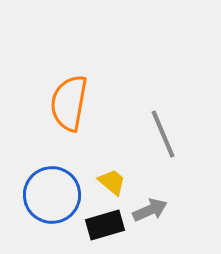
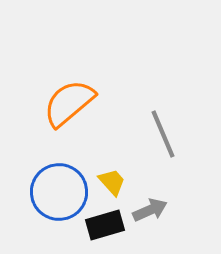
orange semicircle: rotated 40 degrees clockwise
yellow trapezoid: rotated 8 degrees clockwise
blue circle: moved 7 px right, 3 px up
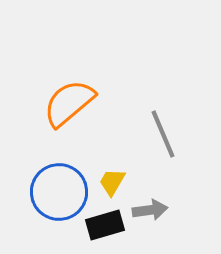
yellow trapezoid: rotated 108 degrees counterclockwise
gray arrow: rotated 16 degrees clockwise
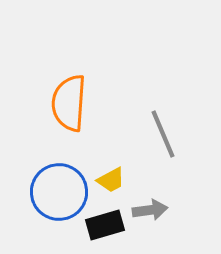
orange semicircle: rotated 46 degrees counterclockwise
yellow trapezoid: moved 1 px left, 2 px up; rotated 148 degrees counterclockwise
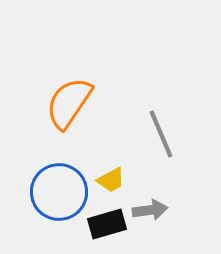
orange semicircle: rotated 30 degrees clockwise
gray line: moved 2 px left
black rectangle: moved 2 px right, 1 px up
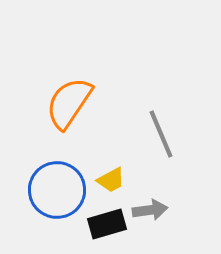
blue circle: moved 2 px left, 2 px up
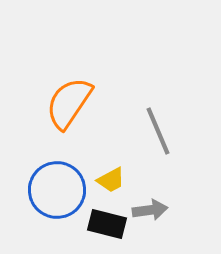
gray line: moved 3 px left, 3 px up
black rectangle: rotated 30 degrees clockwise
